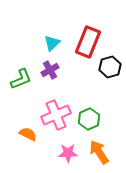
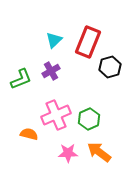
cyan triangle: moved 2 px right, 3 px up
purple cross: moved 1 px right, 1 px down
orange semicircle: moved 1 px right; rotated 12 degrees counterclockwise
orange arrow: rotated 20 degrees counterclockwise
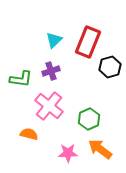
purple cross: rotated 12 degrees clockwise
green L-shape: rotated 30 degrees clockwise
pink cross: moved 7 px left, 9 px up; rotated 28 degrees counterclockwise
orange arrow: moved 1 px right, 3 px up
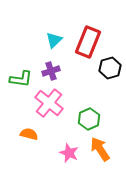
black hexagon: moved 1 px down
pink cross: moved 3 px up
orange arrow: rotated 20 degrees clockwise
pink star: moved 1 px right; rotated 24 degrees clockwise
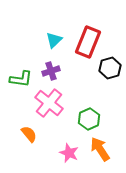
orange semicircle: rotated 36 degrees clockwise
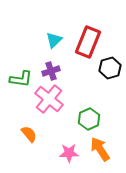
pink cross: moved 4 px up
pink star: rotated 24 degrees counterclockwise
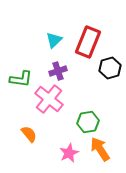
purple cross: moved 7 px right
green hexagon: moved 1 px left, 3 px down; rotated 15 degrees clockwise
pink star: rotated 24 degrees counterclockwise
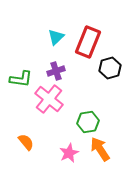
cyan triangle: moved 2 px right, 3 px up
purple cross: moved 2 px left
orange semicircle: moved 3 px left, 8 px down
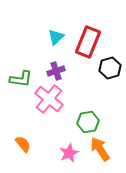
orange semicircle: moved 3 px left, 2 px down
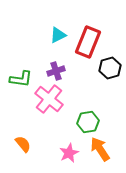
cyan triangle: moved 2 px right, 2 px up; rotated 18 degrees clockwise
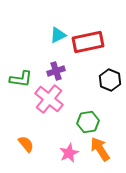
red rectangle: rotated 56 degrees clockwise
black hexagon: moved 12 px down; rotated 20 degrees counterclockwise
orange semicircle: moved 3 px right
